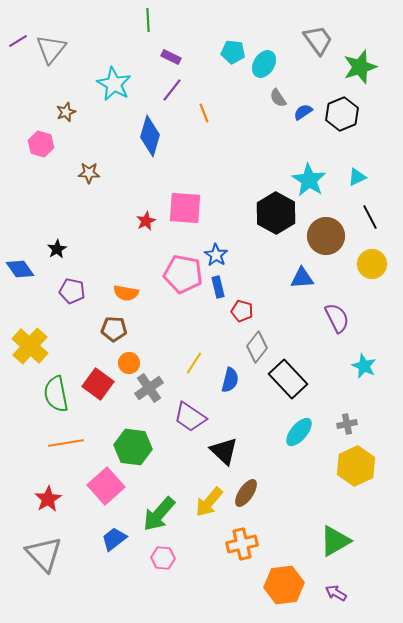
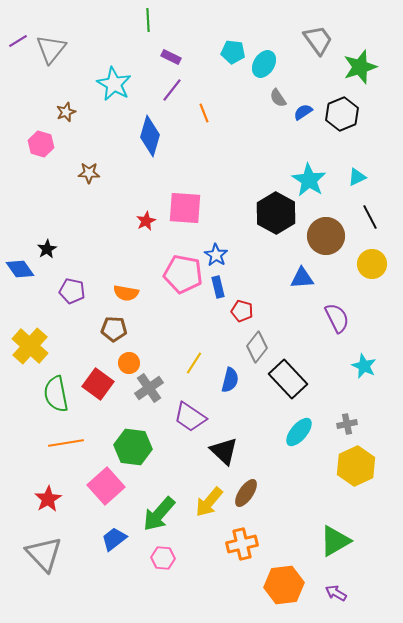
black star at (57, 249): moved 10 px left
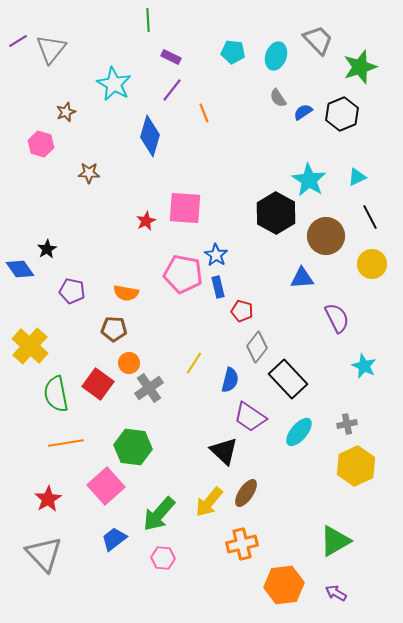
gray trapezoid at (318, 40): rotated 8 degrees counterclockwise
cyan ellipse at (264, 64): moved 12 px right, 8 px up; rotated 12 degrees counterclockwise
purple trapezoid at (190, 417): moved 60 px right
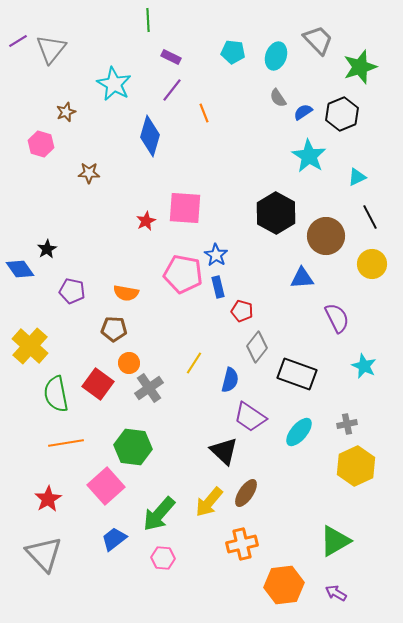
cyan star at (309, 180): moved 24 px up
black rectangle at (288, 379): moved 9 px right, 5 px up; rotated 27 degrees counterclockwise
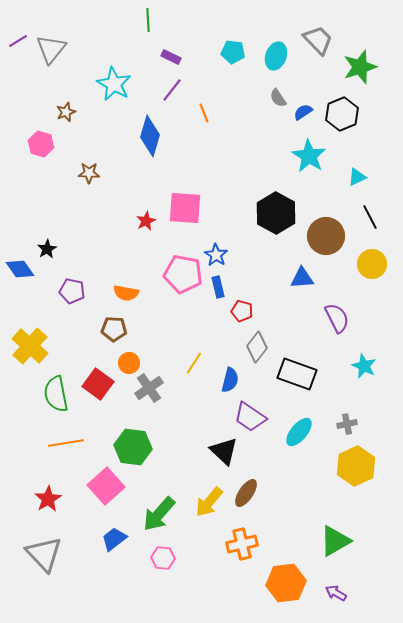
orange hexagon at (284, 585): moved 2 px right, 2 px up
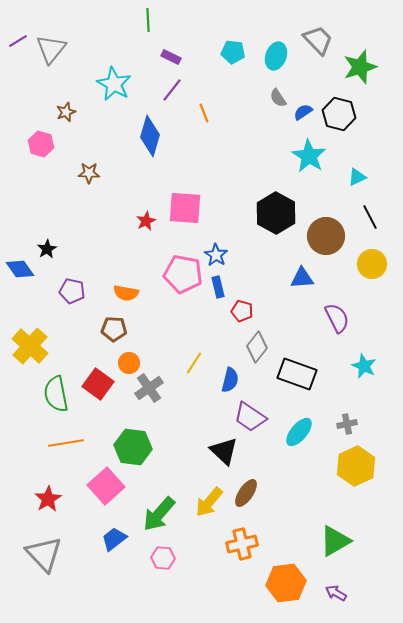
black hexagon at (342, 114): moved 3 px left; rotated 24 degrees counterclockwise
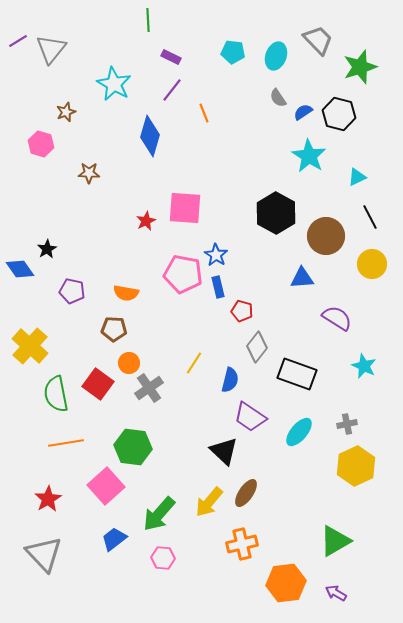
purple semicircle at (337, 318): rotated 32 degrees counterclockwise
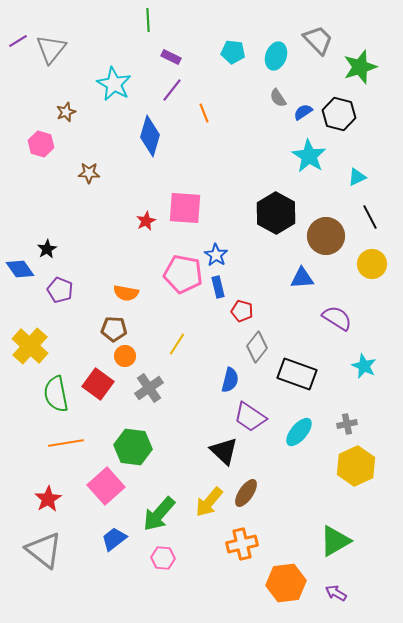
purple pentagon at (72, 291): moved 12 px left, 1 px up; rotated 10 degrees clockwise
orange circle at (129, 363): moved 4 px left, 7 px up
yellow line at (194, 363): moved 17 px left, 19 px up
gray triangle at (44, 554): moved 4 px up; rotated 9 degrees counterclockwise
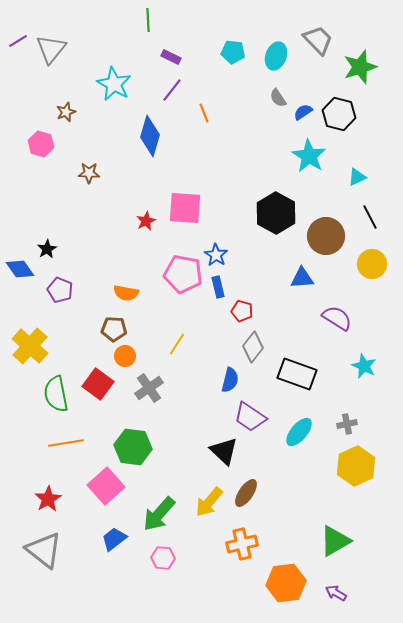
gray diamond at (257, 347): moved 4 px left
